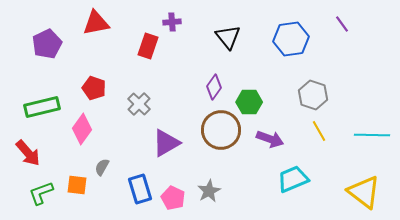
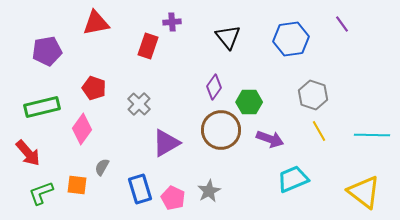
purple pentagon: moved 7 px down; rotated 16 degrees clockwise
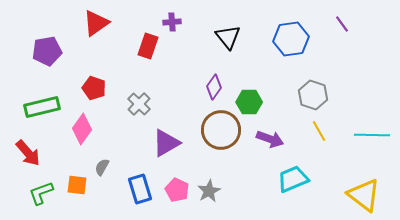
red triangle: rotated 24 degrees counterclockwise
yellow triangle: moved 3 px down
pink pentagon: moved 4 px right, 8 px up
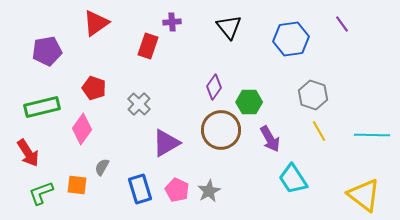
black triangle: moved 1 px right, 10 px up
purple arrow: rotated 40 degrees clockwise
red arrow: rotated 8 degrees clockwise
cyan trapezoid: rotated 100 degrees counterclockwise
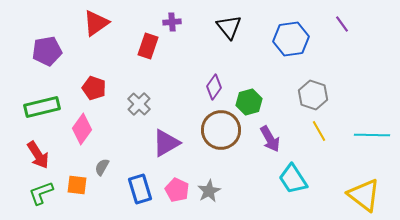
green hexagon: rotated 15 degrees counterclockwise
red arrow: moved 10 px right, 2 px down
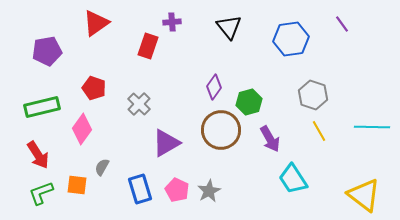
cyan line: moved 8 px up
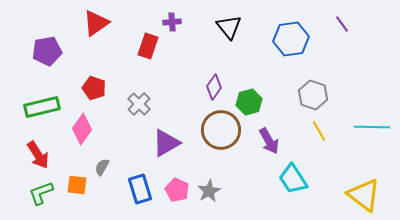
purple arrow: moved 1 px left, 2 px down
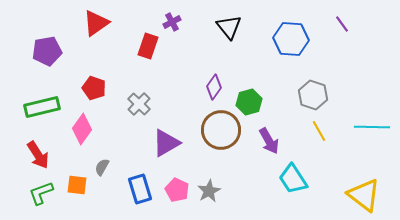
purple cross: rotated 24 degrees counterclockwise
blue hexagon: rotated 12 degrees clockwise
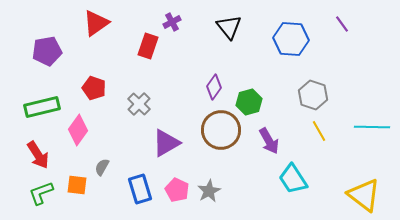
pink diamond: moved 4 px left, 1 px down
